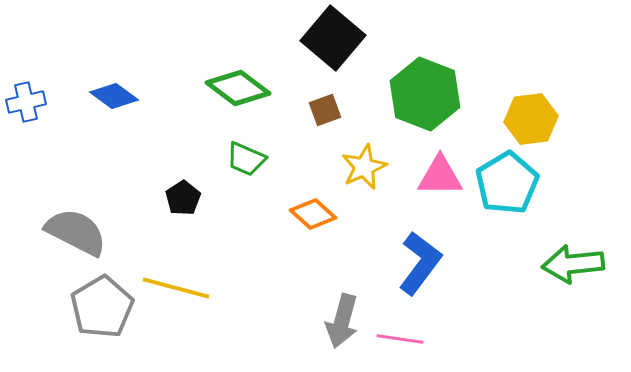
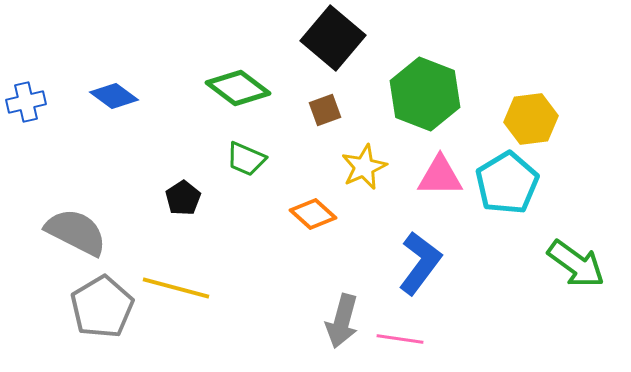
green arrow: moved 3 px right; rotated 138 degrees counterclockwise
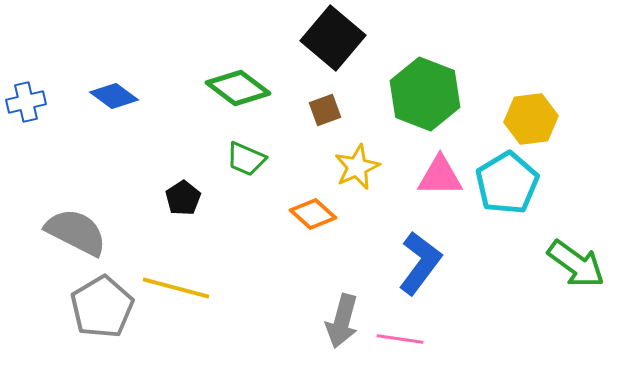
yellow star: moved 7 px left
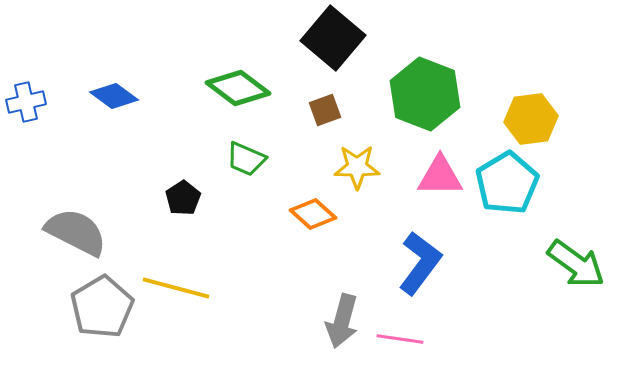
yellow star: rotated 24 degrees clockwise
